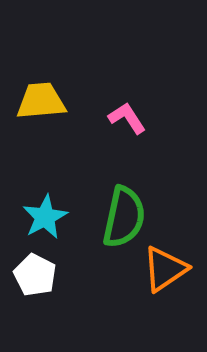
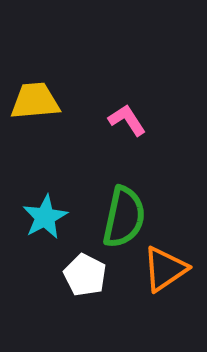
yellow trapezoid: moved 6 px left
pink L-shape: moved 2 px down
white pentagon: moved 50 px right
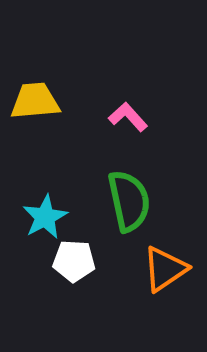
pink L-shape: moved 1 px right, 3 px up; rotated 9 degrees counterclockwise
green semicircle: moved 5 px right, 16 px up; rotated 24 degrees counterclockwise
white pentagon: moved 11 px left, 14 px up; rotated 24 degrees counterclockwise
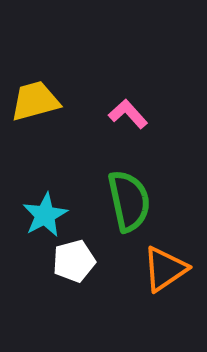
yellow trapezoid: rotated 10 degrees counterclockwise
pink L-shape: moved 3 px up
cyan star: moved 2 px up
white pentagon: rotated 18 degrees counterclockwise
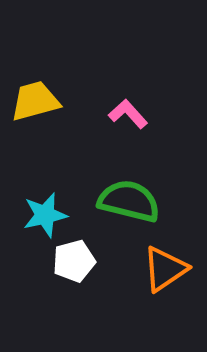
green semicircle: rotated 64 degrees counterclockwise
cyan star: rotated 15 degrees clockwise
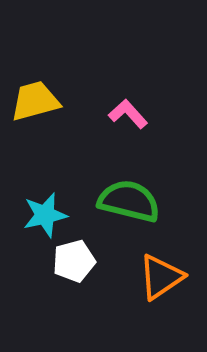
orange triangle: moved 4 px left, 8 px down
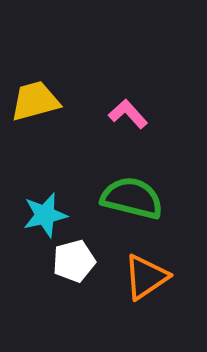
green semicircle: moved 3 px right, 3 px up
orange triangle: moved 15 px left
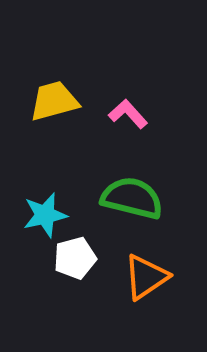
yellow trapezoid: moved 19 px right
white pentagon: moved 1 px right, 3 px up
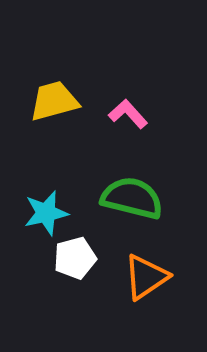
cyan star: moved 1 px right, 2 px up
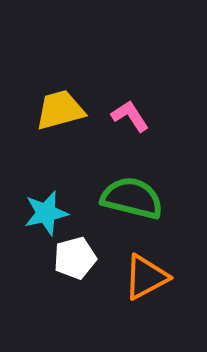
yellow trapezoid: moved 6 px right, 9 px down
pink L-shape: moved 2 px right, 2 px down; rotated 9 degrees clockwise
orange triangle: rotated 6 degrees clockwise
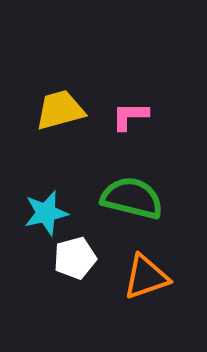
pink L-shape: rotated 57 degrees counterclockwise
orange triangle: rotated 9 degrees clockwise
